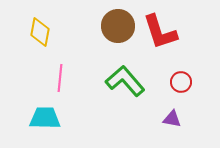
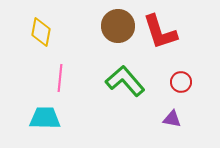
yellow diamond: moved 1 px right
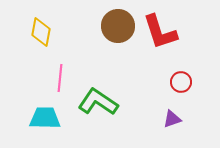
green L-shape: moved 27 px left, 21 px down; rotated 15 degrees counterclockwise
purple triangle: rotated 30 degrees counterclockwise
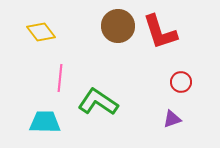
yellow diamond: rotated 48 degrees counterclockwise
cyan trapezoid: moved 4 px down
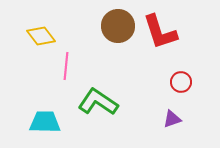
yellow diamond: moved 4 px down
pink line: moved 6 px right, 12 px up
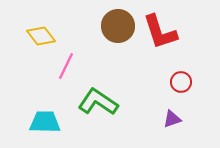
pink line: rotated 20 degrees clockwise
